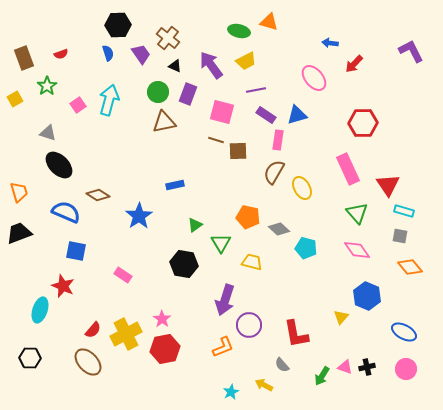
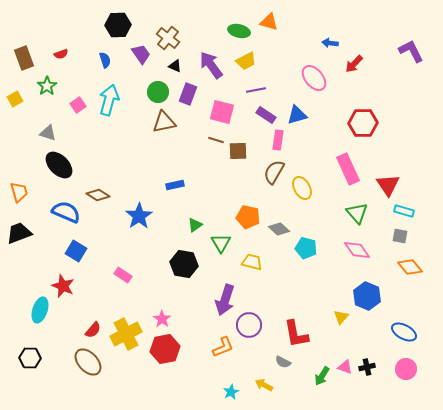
blue semicircle at (108, 53): moved 3 px left, 7 px down
blue square at (76, 251): rotated 20 degrees clockwise
gray semicircle at (282, 365): moved 1 px right, 3 px up; rotated 21 degrees counterclockwise
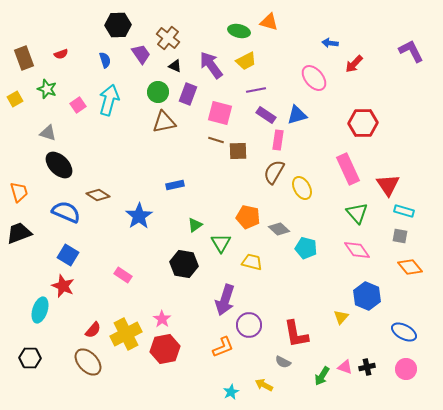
green star at (47, 86): moved 3 px down; rotated 18 degrees counterclockwise
pink square at (222, 112): moved 2 px left, 1 px down
blue square at (76, 251): moved 8 px left, 4 px down
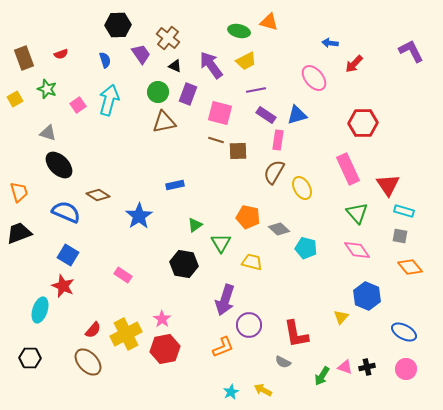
yellow arrow at (264, 385): moved 1 px left, 5 px down
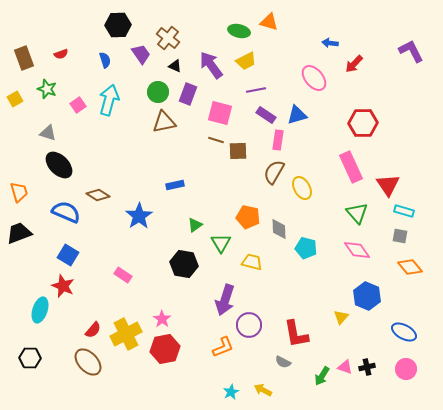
pink rectangle at (348, 169): moved 3 px right, 2 px up
gray diamond at (279, 229): rotated 45 degrees clockwise
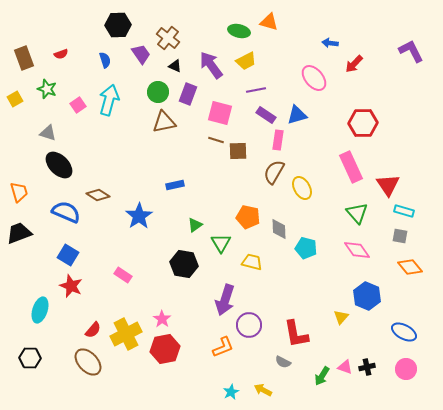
red star at (63, 286): moved 8 px right
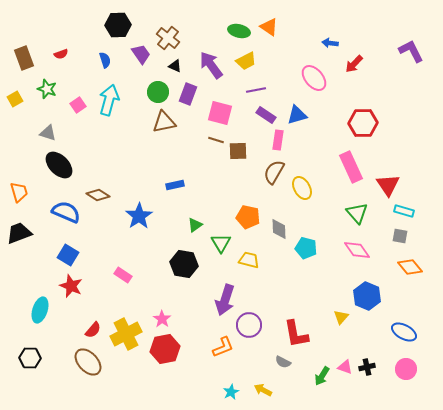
orange triangle at (269, 22): moved 5 px down; rotated 18 degrees clockwise
yellow trapezoid at (252, 262): moved 3 px left, 2 px up
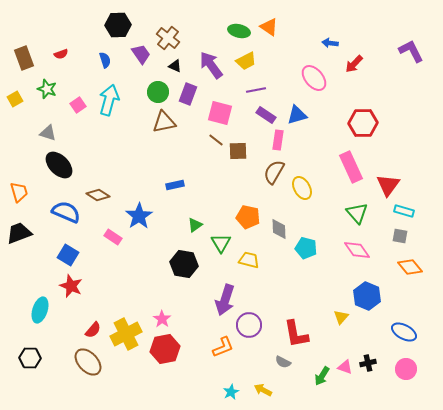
brown line at (216, 140): rotated 21 degrees clockwise
red triangle at (388, 185): rotated 10 degrees clockwise
pink rectangle at (123, 275): moved 10 px left, 38 px up
black cross at (367, 367): moved 1 px right, 4 px up
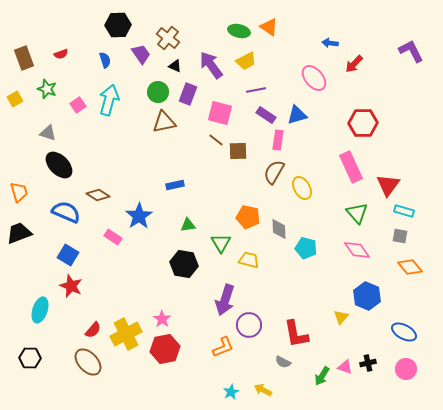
green triangle at (195, 225): moved 7 px left; rotated 28 degrees clockwise
